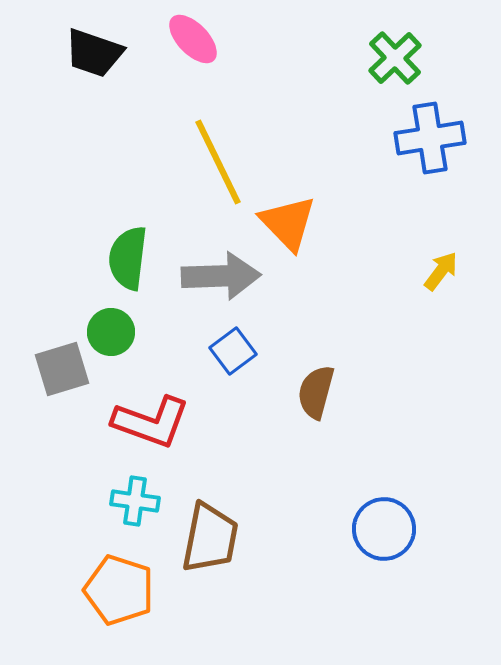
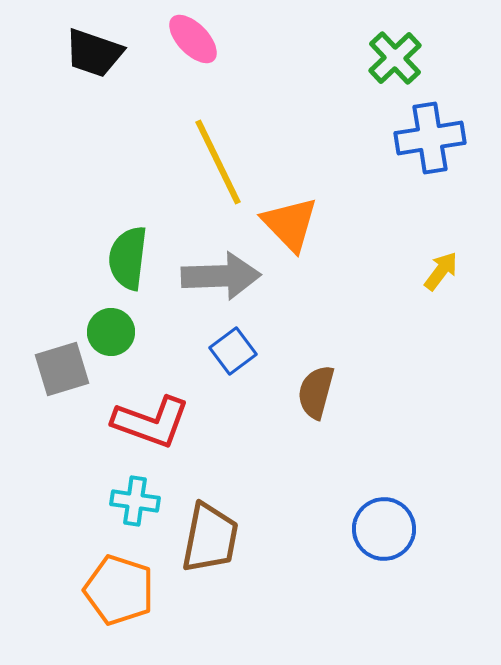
orange triangle: moved 2 px right, 1 px down
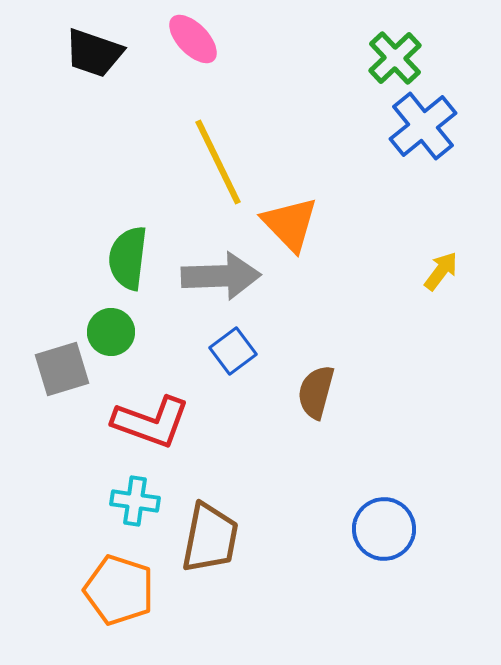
blue cross: moved 7 px left, 12 px up; rotated 30 degrees counterclockwise
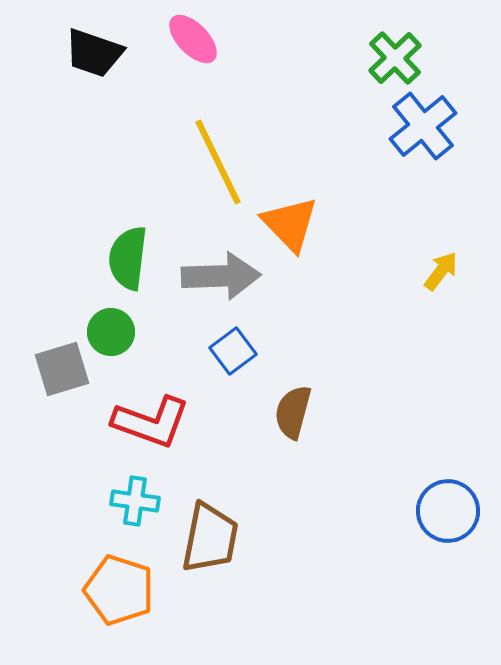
brown semicircle: moved 23 px left, 20 px down
blue circle: moved 64 px right, 18 px up
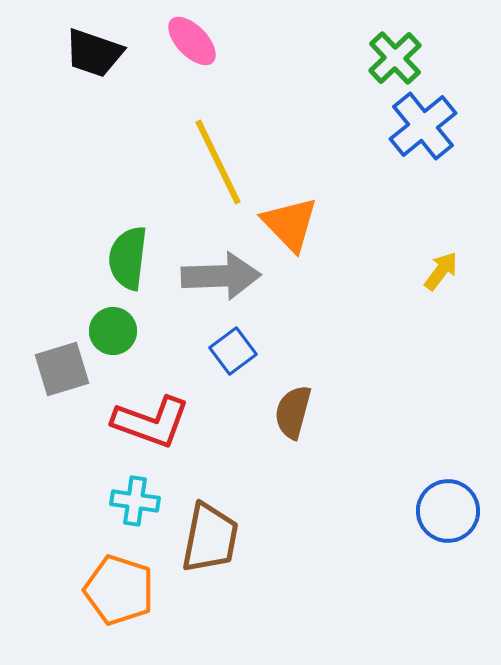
pink ellipse: moved 1 px left, 2 px down
green circle: moved 2 px right, 1 px up
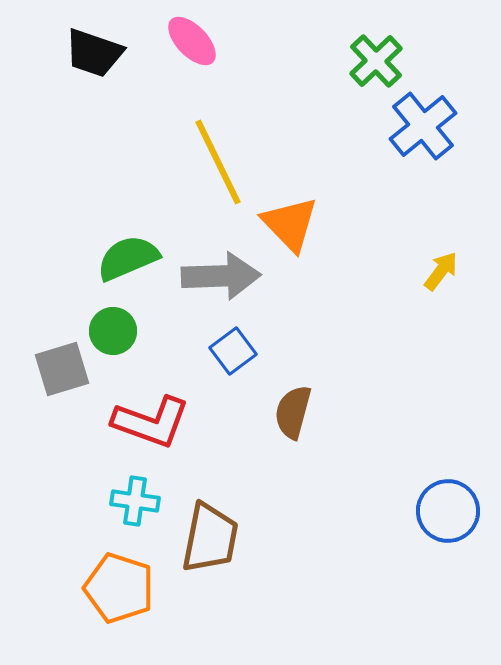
green cross: moved 19 px left, 3 px down
green semicircle: rotated 60 degrees clockwise
orange pentagon: moved 2 px up
